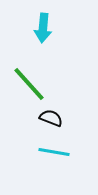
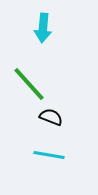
black semicircle: moved 1 px up
cyan line: moved 5 px left, 3 px down
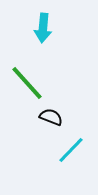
green line: moved 2 px left, 1 px up
cyan line: moved 22 px right, 5 px up; rotated 56 degrees counterclockwise
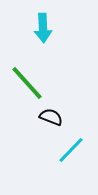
cyan arrow: rotated 8 degrees counterclockwise
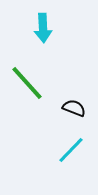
black semicircle: moved 23 px right, 9 px up
